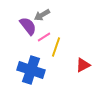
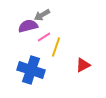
purple semicircle: rotated 66 degrees counterclockwise
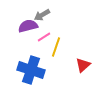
red triangle: rotated 14 degrees counterclockwise
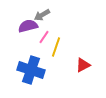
pink line: rotated 24 degrees counterclockwise
red triangle: rotated 14 degrees clockwise
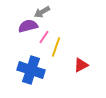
gray arrow: moved 3 px up
red triangle: moved 2 px left
